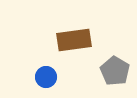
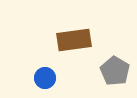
blue circle: moved 1 px left, 1 px down
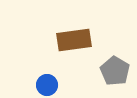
blue circle: moved 2 px right, 7 px down
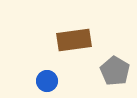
blue circle: moved 4 px up
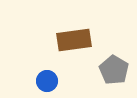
gray pentagon: moved 1 px left, 1 px up
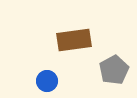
gray pentagon: rotated 12 degrees clockwise
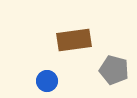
gray pentagon: rotated 28 degrees counterclockwise
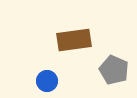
gray pentagon: rotated 8 degrees clockwise
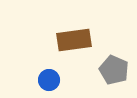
blue circle: moved 2 px right, 1 px up
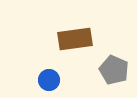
brown rectangle: moved 1 px right, 1 px up
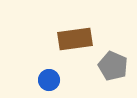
gray pentagon: moved 1 px left, 4 px up
